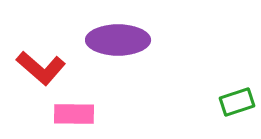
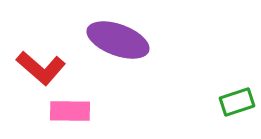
purple ellipse: rotated 20 degrees clockwise
pink rectangle: moved 4 px left, 3 px up
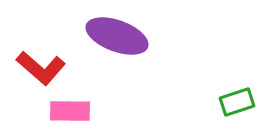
purple ellipse: moved 1 px left, 4 px up
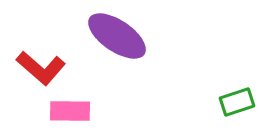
purple ellipse: rotated 14 degrees clockwise
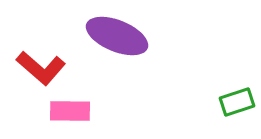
purple ellipse: rotated 12 degrees counterclockwise
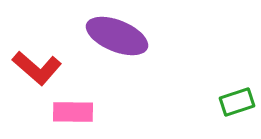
red L-shape: moved 4 px left
pink rectangle: moved 3 px right, 1 px down
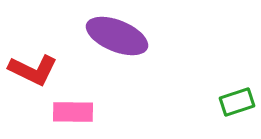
red L-shape: moved 4 px left, 2 px down; rotated 15 degrees counterclockwise
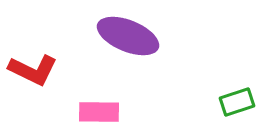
purple ellipse: moved 11 px right
pink rectangle: moved 26 px right
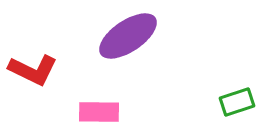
purple ellipse: rotated 56 degrees counterclockwise
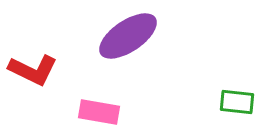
green rectangle: rotated 24 degrees clockwise
pink rectangle: rotated 9 degrees clockwise
